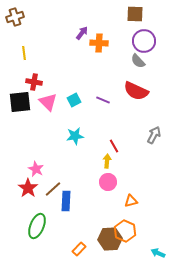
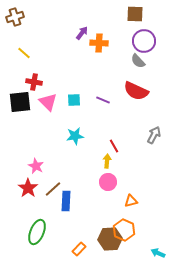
yellow line: rotated 40 degrees counterclockwise
cyan square: rotated 24 degrees clockwise
pink star: moved 3 px up
green ellipse: moved 6 px down
orange hexagon: moved 1 px left, 1 px up
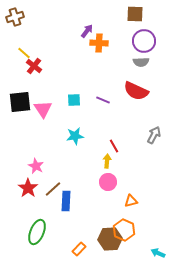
purple arrow: moved 5 px right, 2 px up
gray semicircle: moved 3 px right, 1 px down; rotated 49 degrees counterclockwise
red cross: moved 16 px up; rotated 28 degrees clockwise
pink triangle: moved 5 px left, 7 px down; rotated 12 degrees clockwise
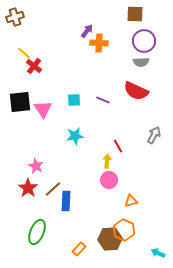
red line: moved 4 px right
pink circle: moved 1 px right, 2 px up
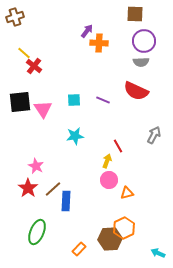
yellow arrow: rotated 16 degrees clockwise
orange triangle: moved 4 px left, 8 px up
orange hexagon: moved 2 px up; rotated 10 degrees clockwise
